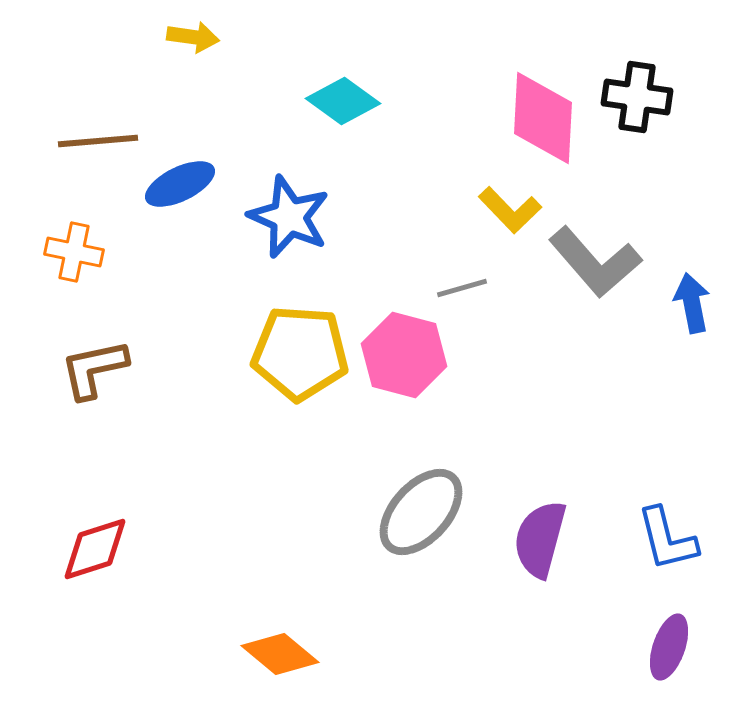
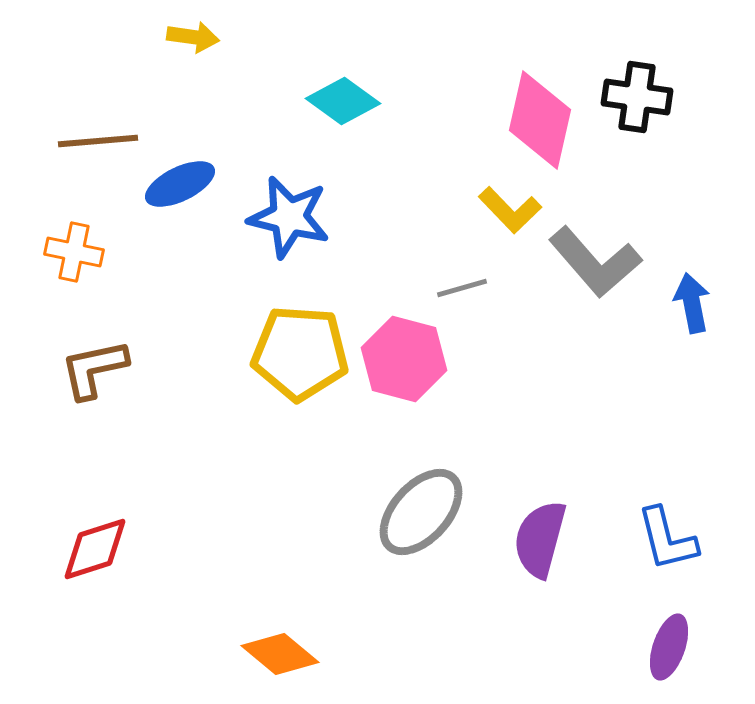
pink diamond: moved 3 px left, 2 px down; rotated 10 degrees clockwise
blue star: rotated 10 degrees counterclockwise
pink hexagon: moved 4 px down
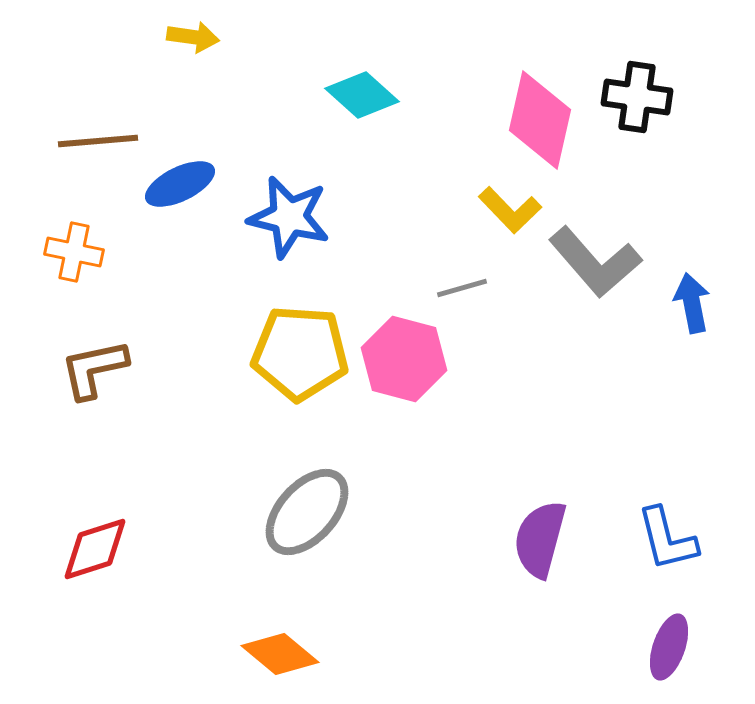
cyan diamond: moved 19 px right, 6 px up; rotated 6 degrees clockwise
gray ellipse: moved 114 px left
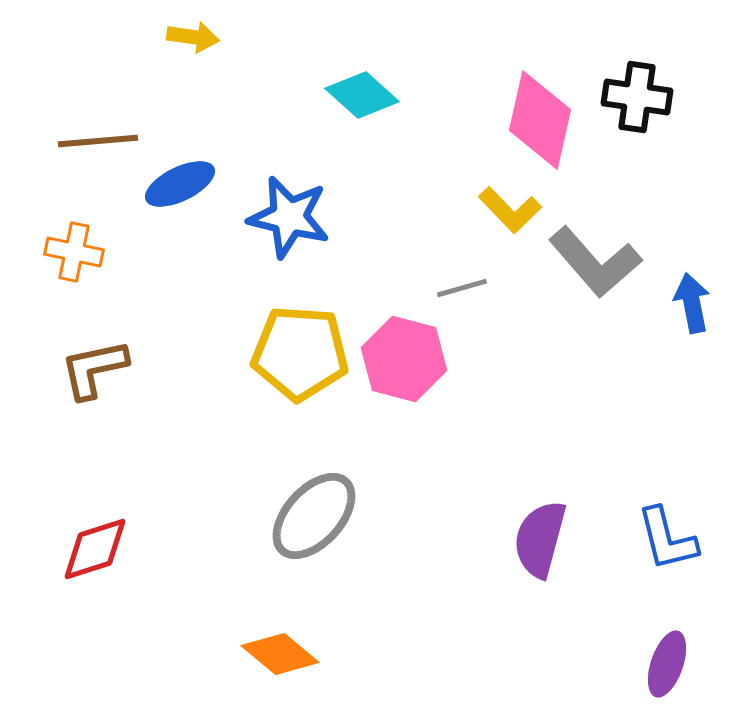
gray ellipse: moved 7 px right, 4 px down
purple ellipse: moved 2 px left, 17 px down
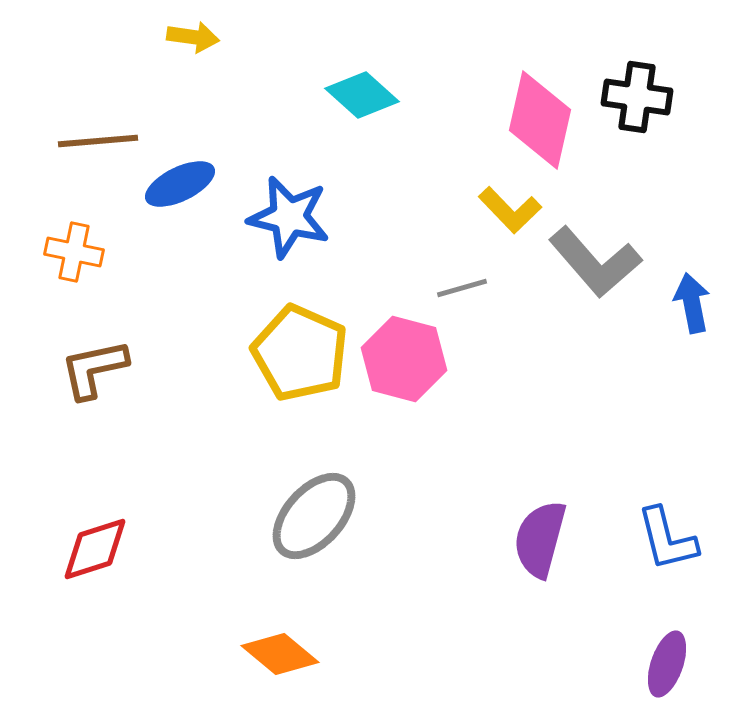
yellow pentagon: rotated 20 degrees clockwise
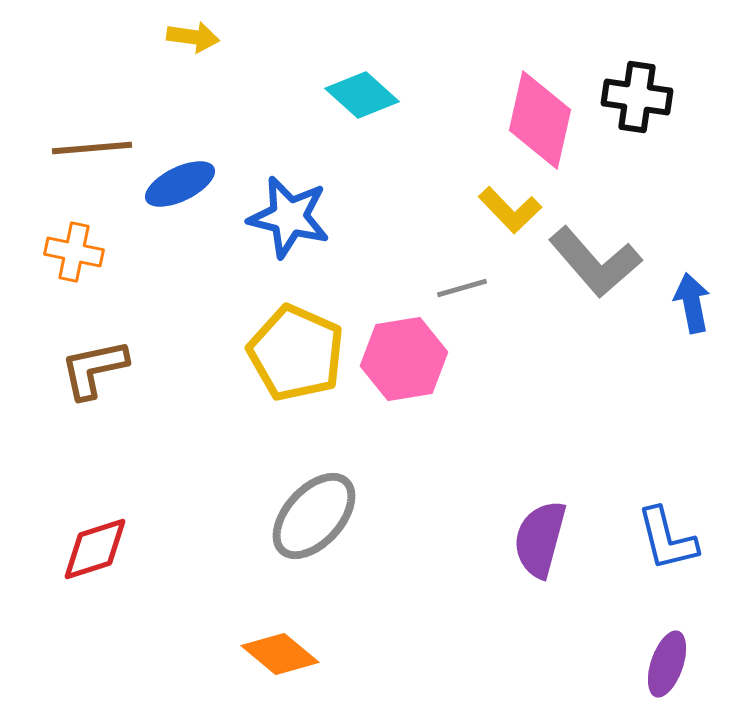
brown line: moved 6 px left, 7 px down
yellow pentagon: moved 4 px left
pink hexagon: rotated 24 degrees counterclockwise
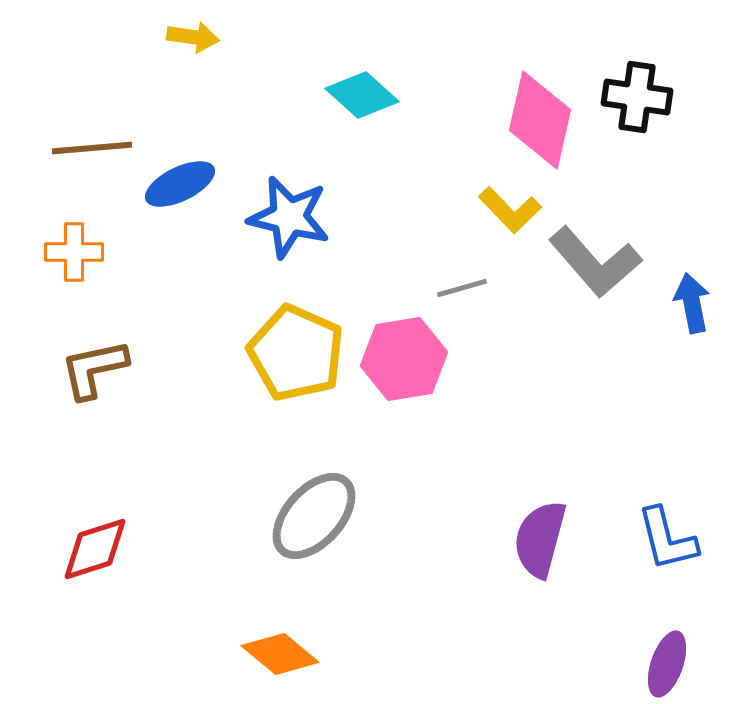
orange cross: rotated 12 degrees counterclockwise
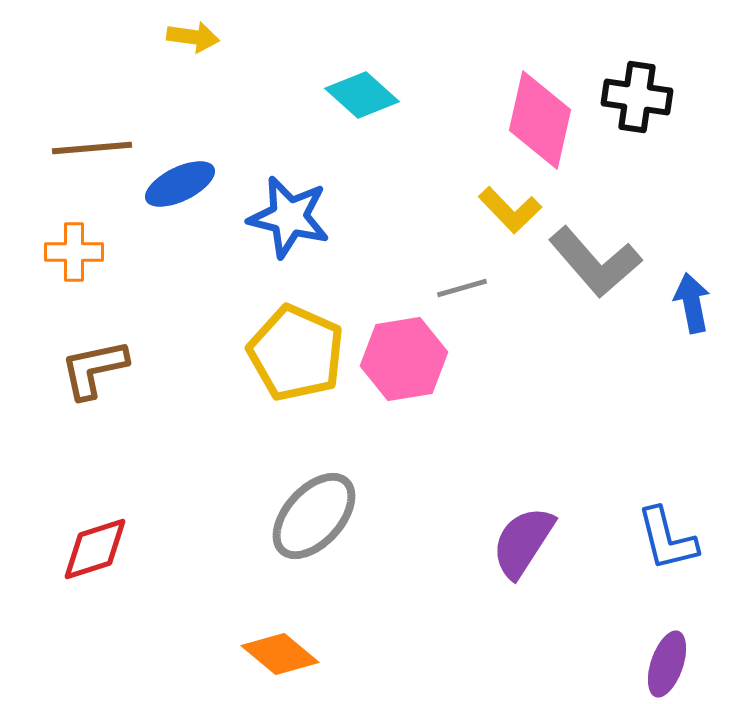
purple semicircle: moved 17 px left, 3 px down; rotated 18 degrees clockwise
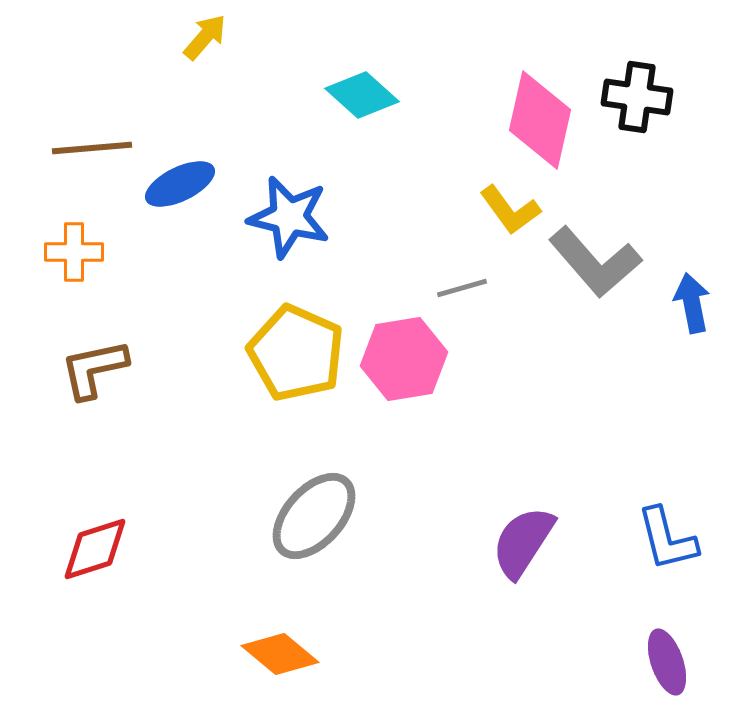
yellow arrow: moved 12 px right; rotated 57 degrees counterclockwise
yellow L-shape: rotated 8 degrees clockwise
purple ellipse: moved 2 px up; rotated 38 degrees counterclockwise
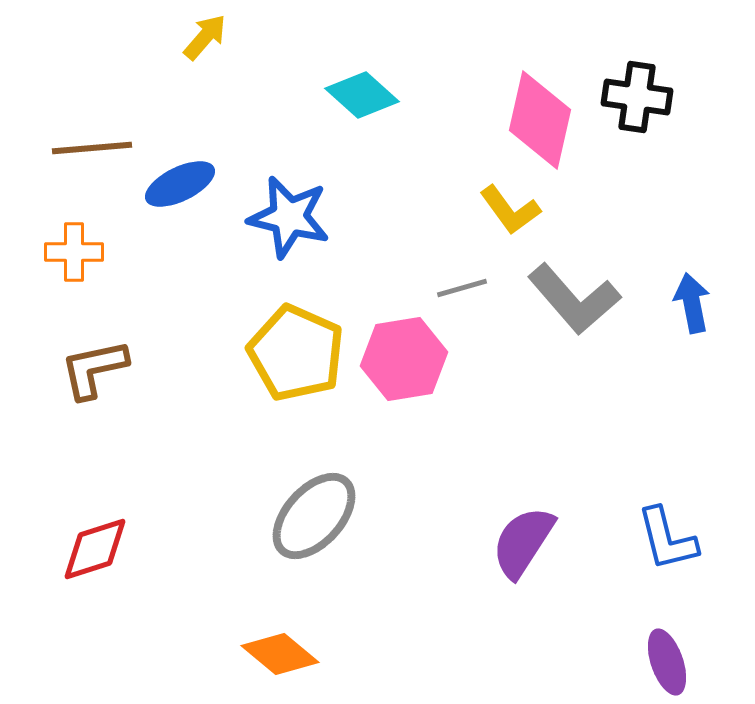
gray L-shape: moved 21 px left, 37 px down
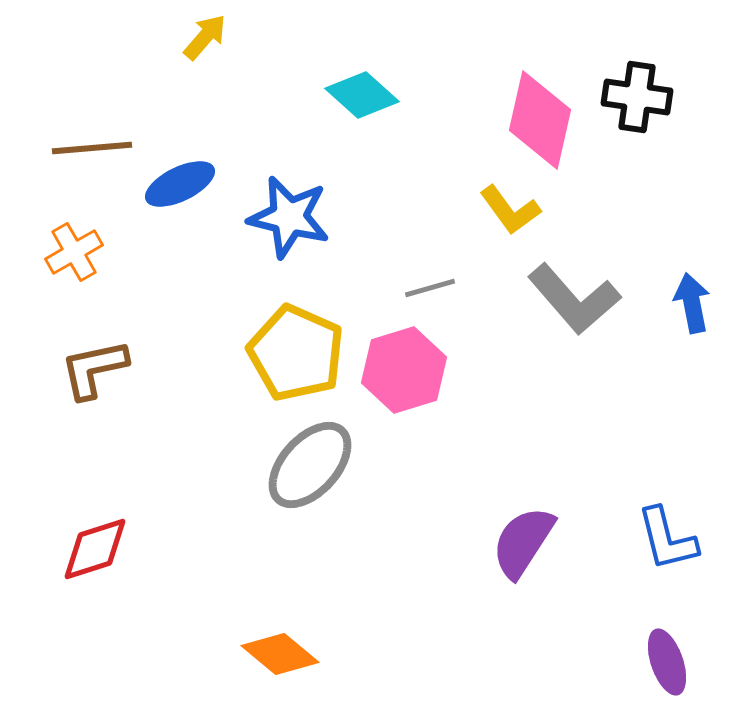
orange cross: rotated 30 degrees counterclockwise
gray line: moved 32 px left
pink hexagon: moved 11 px down; rotated 8 degrees counterclockwise
gray ellipse: moved 4 px left, 51 px up
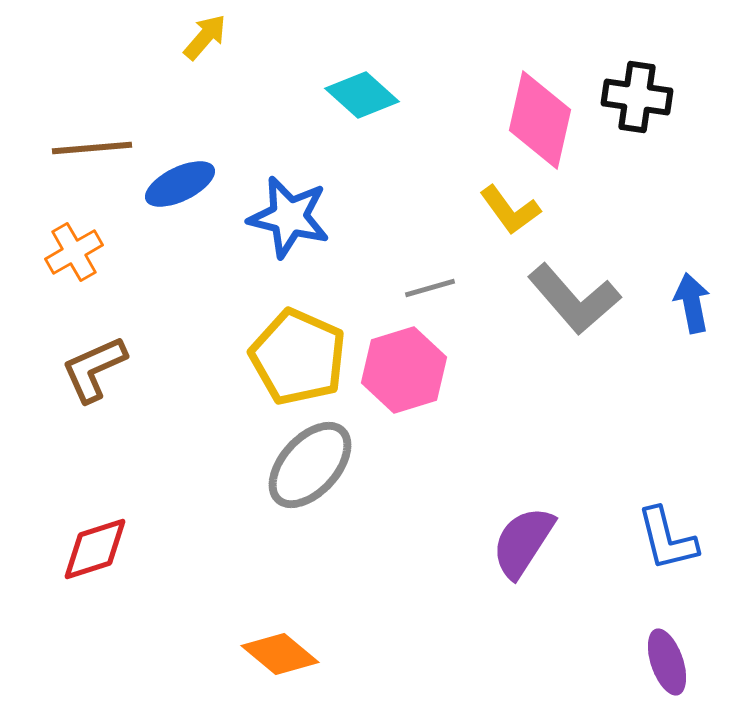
yellow pentagon: moved 2 px right, 4 px down
brown L-shape: rotated 12 degrees counterclockwise
